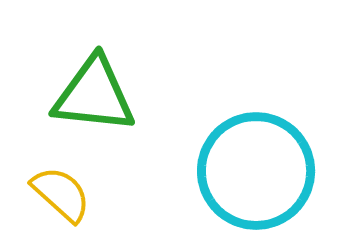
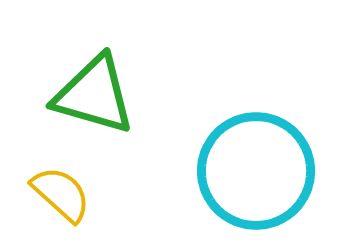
green triangle: rotated 10 degrees clockwise
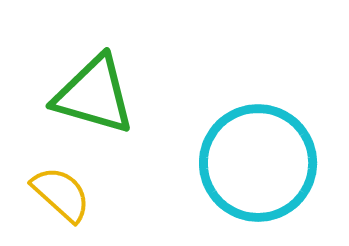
cyan circle: moved 2 px right, 8 px up
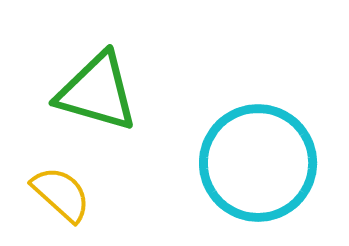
green triangle: moved 3 px right, 3 px up
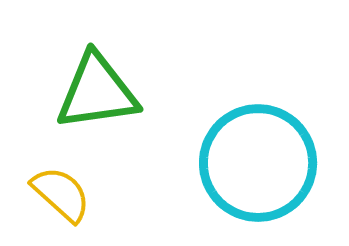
green triangle: rotated 24 degrees counterclockwise
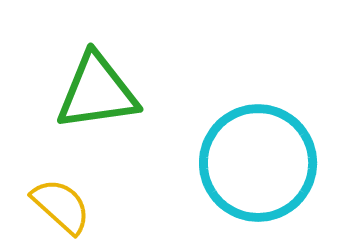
yellow semicircle: moved 12 px down
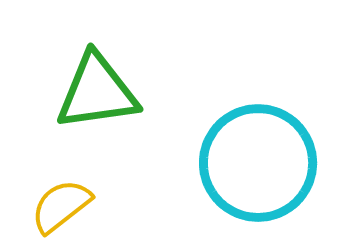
yellow semicircle: rotated 80 degrees counterclockwise
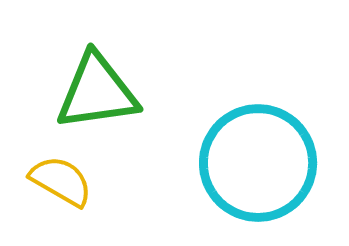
yellow semicircle: moved 25 px up; rotated 68 degrees clockwise
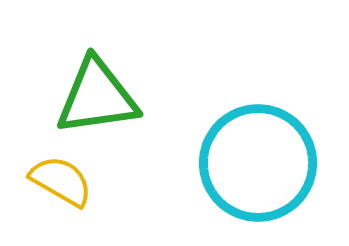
green triangle: moved 5 px down
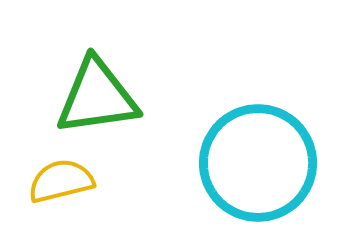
yellow semicircle: rotated 44 degrees counterclockwise
